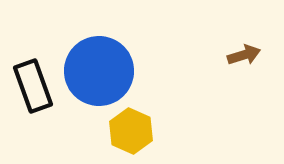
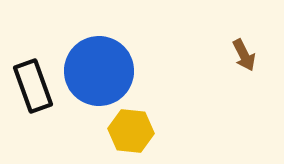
brown arrow: rotated 80 degrees clockwise
yellow hexagon: rotated 18 degrees counterclockwise
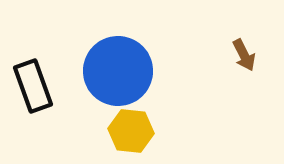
blue circle: moved 19 px right
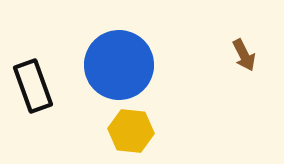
blue circle: moved 1 px right, 6 px up
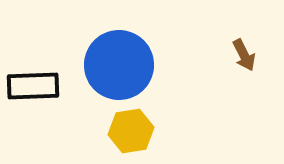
black rectangle: rotated 72 degrees counterclockwise
yellow hexagon: rotated 15 degrees counterclockwise
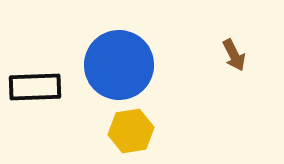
brown arrow: moved 10 px left
black rectangle: moved 2 px right, 1 px down
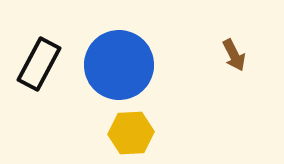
black rectangle: moved 4 px right, 23 px up; rotated 60 degrees counterclockwise
yellow hexagon: moved 2 px down; rotated 6 degrees clockwise
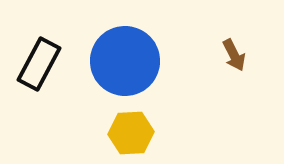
blue circle: moved 6 px right, 4 px up
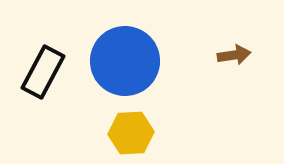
brown arrow: rotated 72 degrees counterclockwise
black rectangle: moved 4 px right, 8 px down
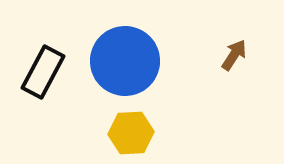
brown arrow: rotated 48 degrees counterclockwise
